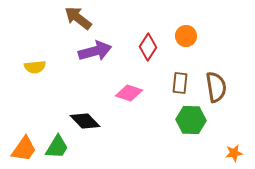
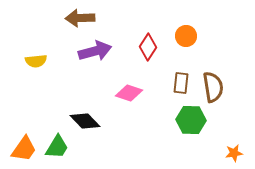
brown arrow: moved 2 px right; rotated 40 degrees counterclockwise
yellow semicircle: moved 1 px right, 6 px up
brown rectangle: moved 1 px right
brown semicircle: moved 3 px left
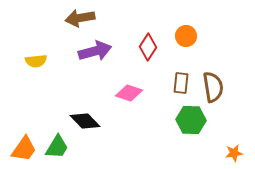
brown arrow: rotated 8 degrees counterclockwise
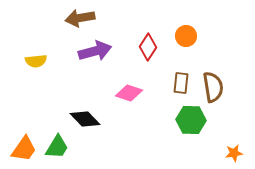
black diamond: moved 2 px up
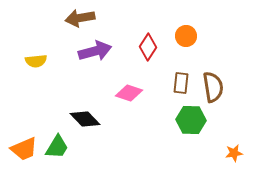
orange trapezoid: rotated 32 degrees clockwise
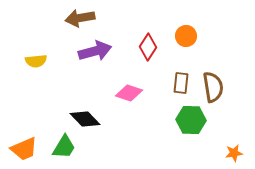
green trapezoid: moved 7 px right
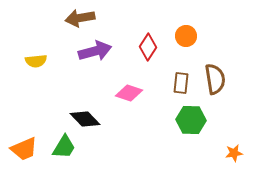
brown semicircle: moved 2 px right, 8 px up
